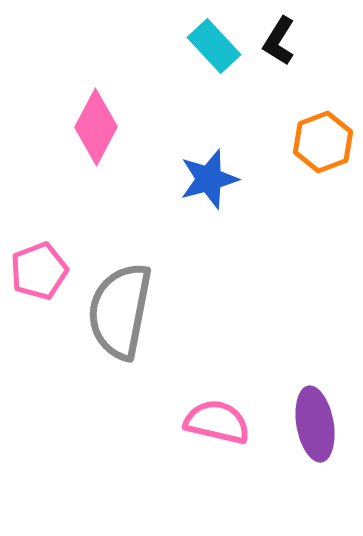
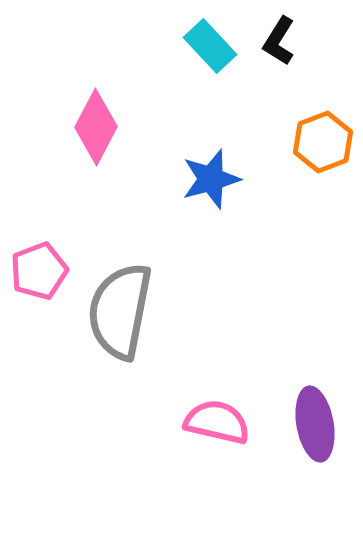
cyan rectangle: moved 4 px left
blue star: moved 2 px right
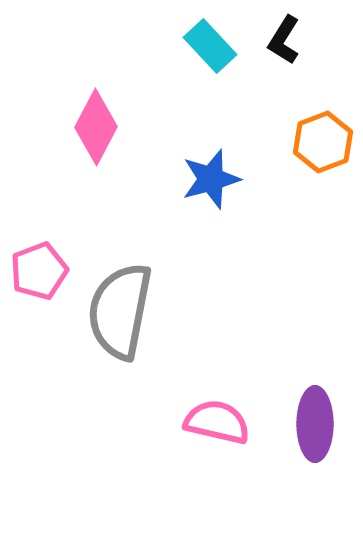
black L-shape: moved 5 px right, 1 px up
purple ellipse: rotated 10 degrees clockwise
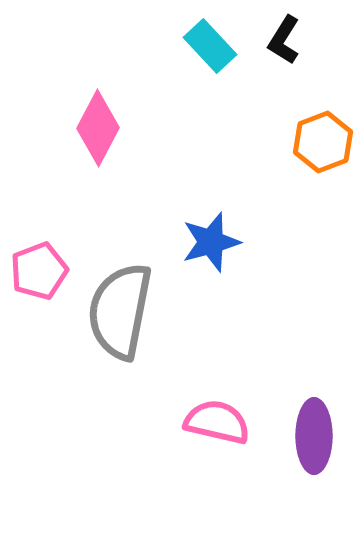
pink diamond: moved 2 px right, 1 px down
blue star: moved 63 px down
purple ellipse: moved 1 px left, 12 px down
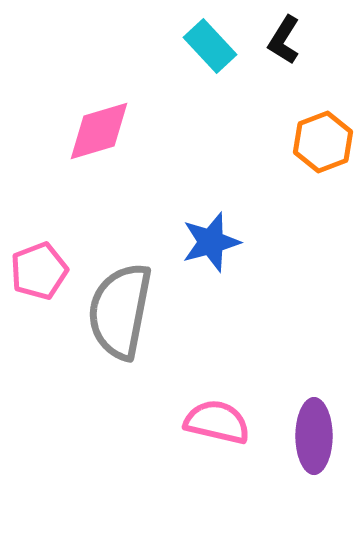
pink diamond: moved 1 px right, 3 px down; rotated 46 degrees clockwise
